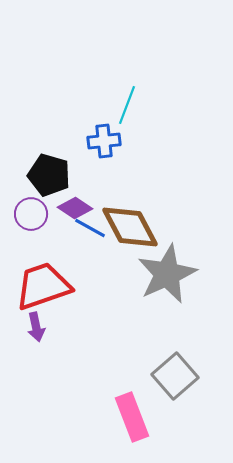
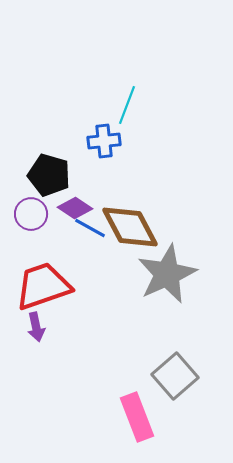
pink rectangle: moved 5 px right
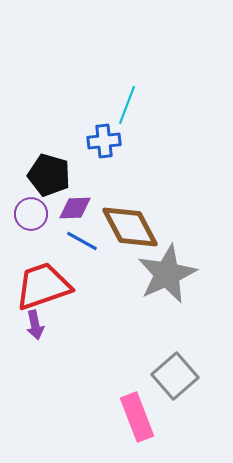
purple diamond: rotated 36 degrees counterclockwise
blue line: moved 8 px left, 13 px down
purple arrow: moved 1 px left, 2 px up
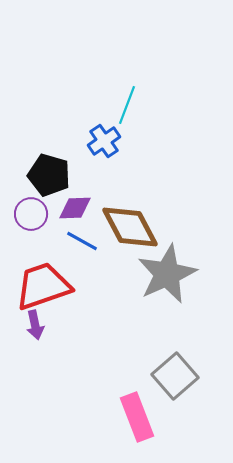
blue cross: rotated 28 degrees counterclockwise
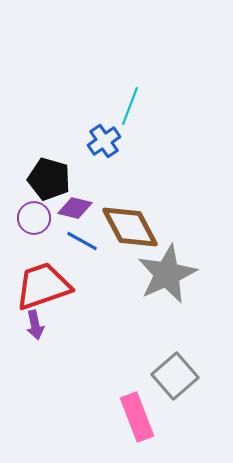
cyan line: moved 3 px right, 1 px down
black pentagon: moved 4 px down
purple diamond: rotated 16 degrees clockwise
purple circle: moved 3 px right, 4 px down
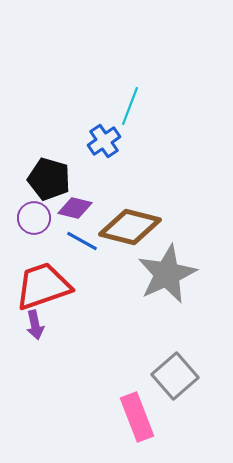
brown diamond: rotated 48 degrees counterclockwise
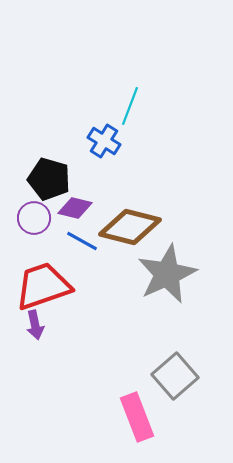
blue cross: rotated 24 degrees counterclockwise
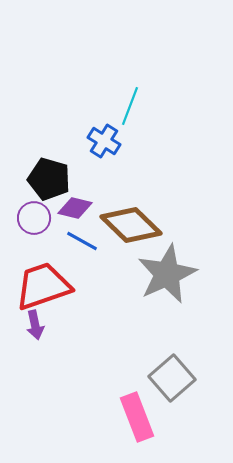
brown diamond: moved 1 px right, 2 px up; rotated 30 degrees clockwise
gray square: moved 3 px left, 2 px down
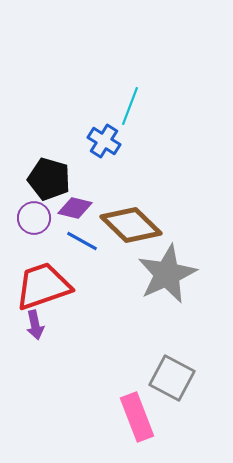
gray square: rotated 21 degrees counterclockwise
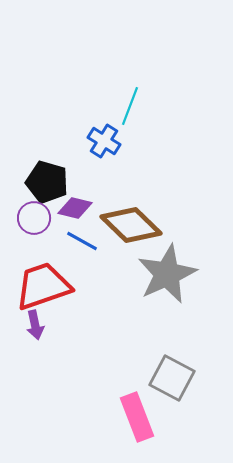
black pentagon: moved 2 px left, 3 px down
